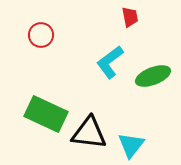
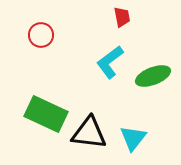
red trapezoid: moved 8 px left
cyan triangle: moved 2 px right, 7 px up
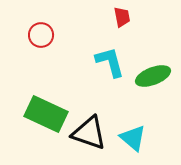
cyan L-shape: rotated 112 degrees clockwise
black triangle: rotated 12 degrees clockwise
cyan triangle: rotated 28 degrees counterclockwise
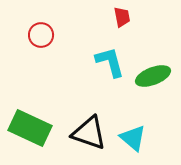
green rectangle: moved 16 px left, 14 px down
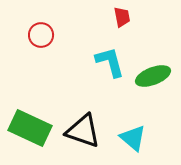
black triangle: moved 6 px left, 2 px up
